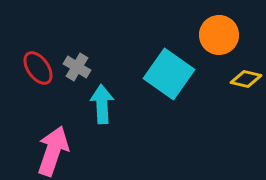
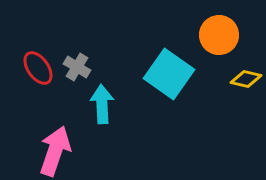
pink arrow: moved 2 px right
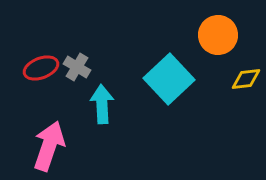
orange circle: moved 1 px left
red ellipse: moved 3 px right; rotated 76 degrees counterclockwise
cyan square: moved 5 px down; rotated 12 degrees clockwise
yellow diamond: rotated 20 degrees counterclockwise
pink arrow: moved 6 px left, 5 px up
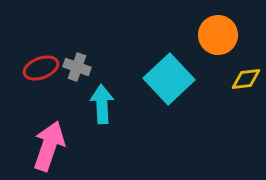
gray cross: rotated 12 degrees counterclockwise
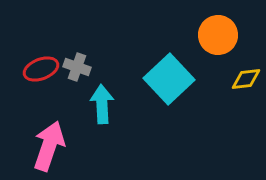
red ellipse: moved 1 px down
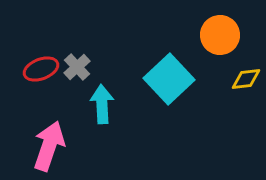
orange circle: moved 2 px right
gray cross: rotated 28 degrees clockwise
